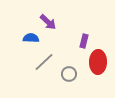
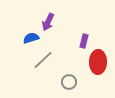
purple arrow: rotated 72 degrees clockwise
blue semicircle: rotated 21 degrees counterclockwise
gray line: moved 1 px left, 2 px up
gray circle: moved 8 px down
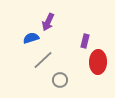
purple rectangle: moved 1 px right
gray circle: moved 9 px left, 2 px up
